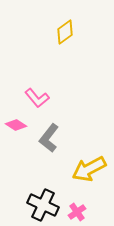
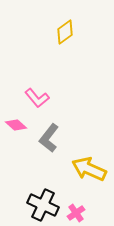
pink diamond: rotated 10 degrees clockwise
yellow arrow: rotated 52 degrees clockwise
pink cross: moved 1 px left, 1 px down
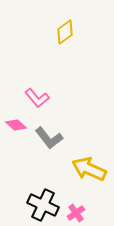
gray L-shape: rotated 76 degrees counterclockwise
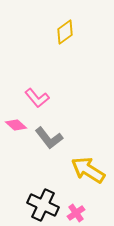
yellow arrow: moved 1 px left, 1 px down; rotated 8 degrees clockwise
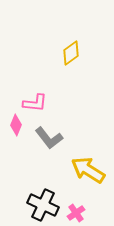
yellow diamond: moved 6 px right, 21 px down
pink L-shape: moved 2 px left, 5 px down; rotated 45 degrees counterclockwise
pink diamond: rotated 70 degrees clockwise
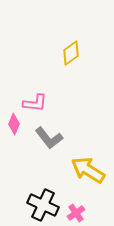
pink diamond: moved 2 px left, 1 px up
